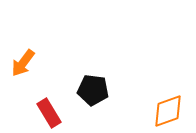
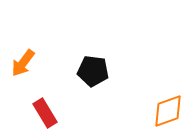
black pentagon: moved 19 px up
red rectangle: moved 4 px left
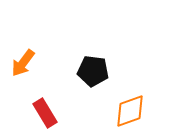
orange diamond: moved 38 px left
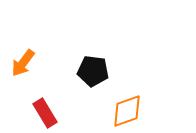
orange diamond: moved 3 px left
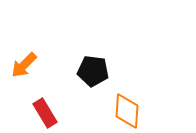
orange arrow: moved 1 px right, 2 px down; rotated 8 degrees clockwise
orange diamond: rotated 66 degrees counterclockwise
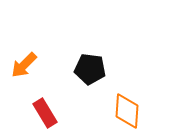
black pentagon: moved 3 px left, 2 px up
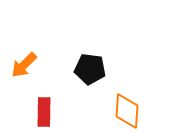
red rectangle: moved 1 px left, 1 px up; rotated 32 degrees clockwise
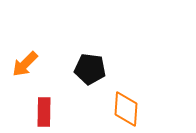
orange arrow: moved 1 px right, 1 px up
orange diamond: moved 1 px left, 2 px up
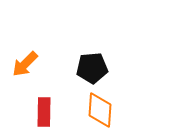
black pentagon: moved 2 px right, 1 px up; rotated 12 degrees counterclockwise
orange diamond: moved 26 px left, 1 px down
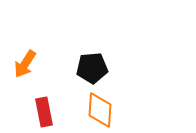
orange arrow: rotated 12 degrees counterclockwise
red rectangle: rotated 12 degrees counterclockwise
